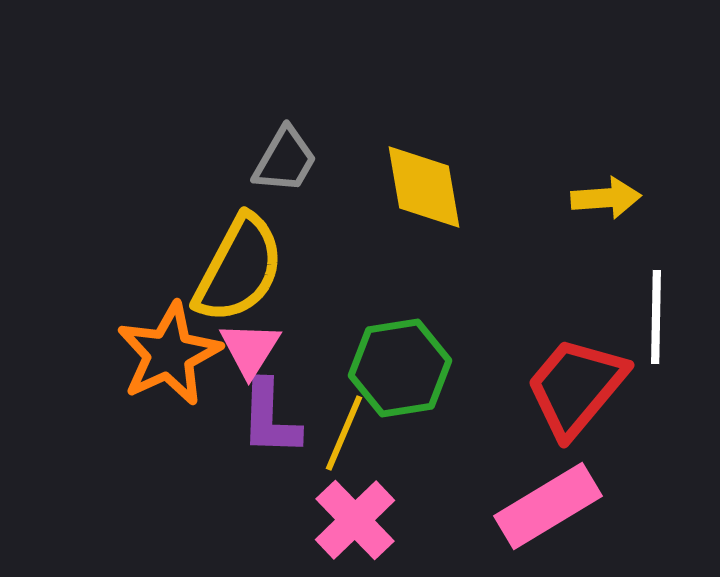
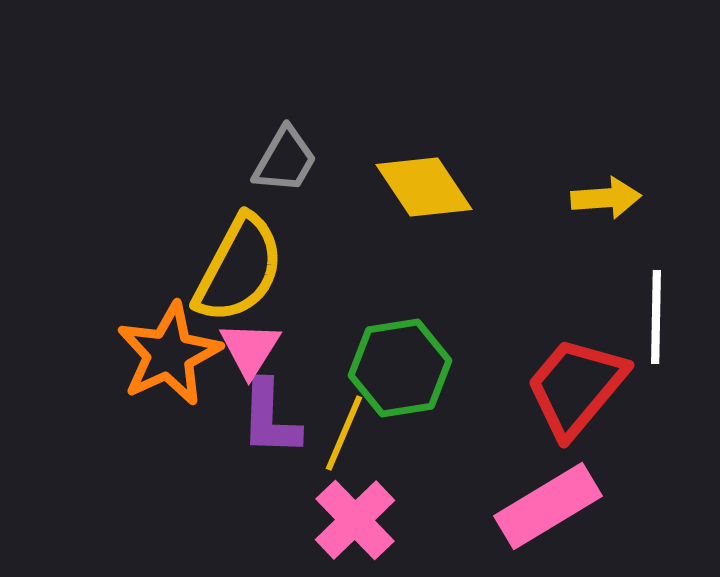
yellow diamond: rotated 24 degrees counterclockwise
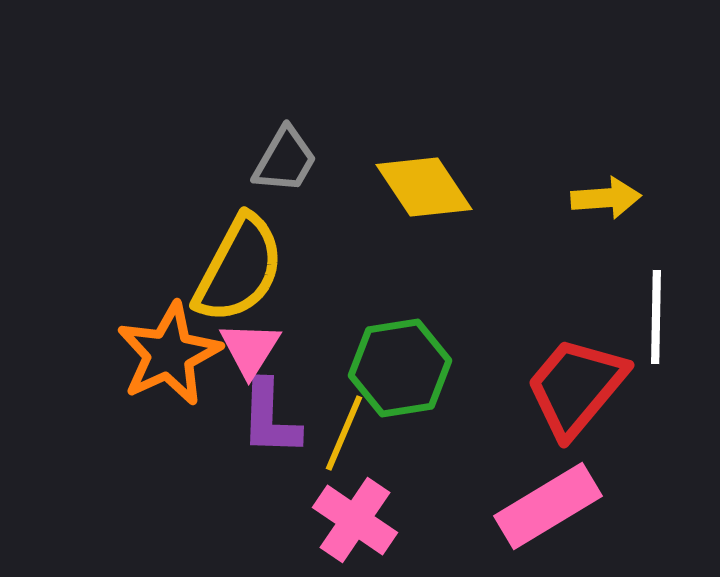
pink cross: rotated 12 degrees counterclockwise
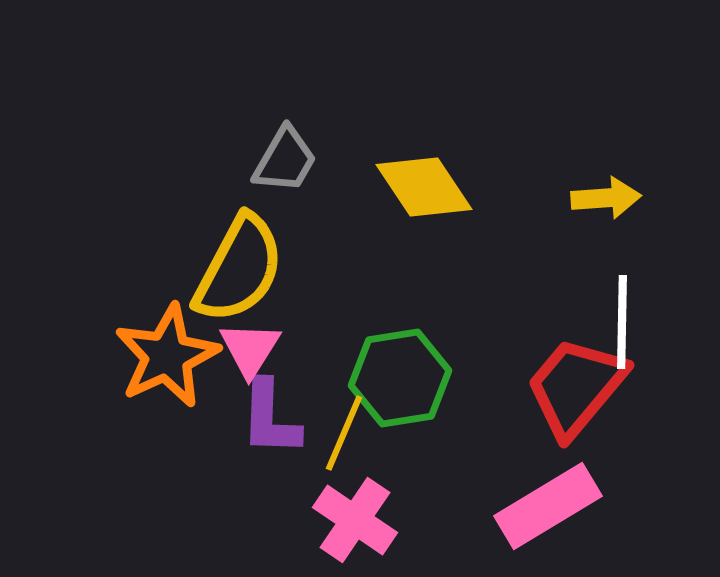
white line: moved 34 px left, 5 px down
orange star: moved 2 px left, 2 px down
green hexagon: moved 10 px down
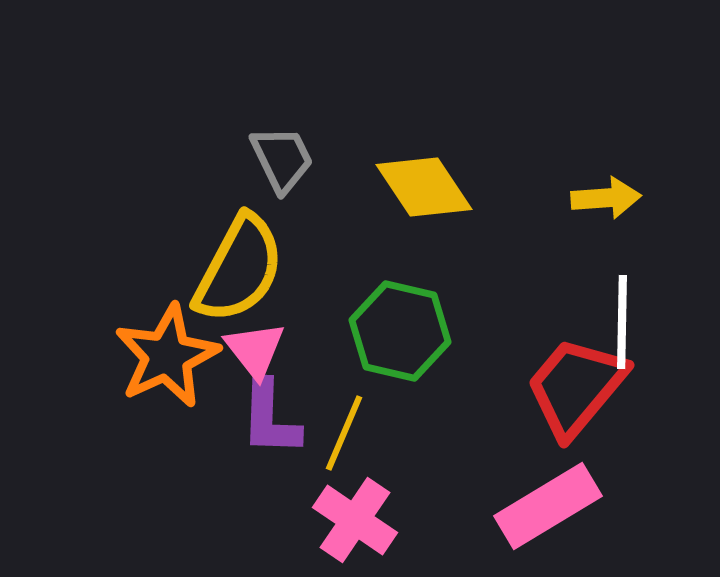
gray trapezoid: moved 3 px left, 1 px up; rotated 56 degrees counterclockwise
pink triangle: moved 5 px right, 1 px down; rotated 10 degrees counterclockwise
green hexagon: moved 47 px up; rotated 22 degrees clockwise
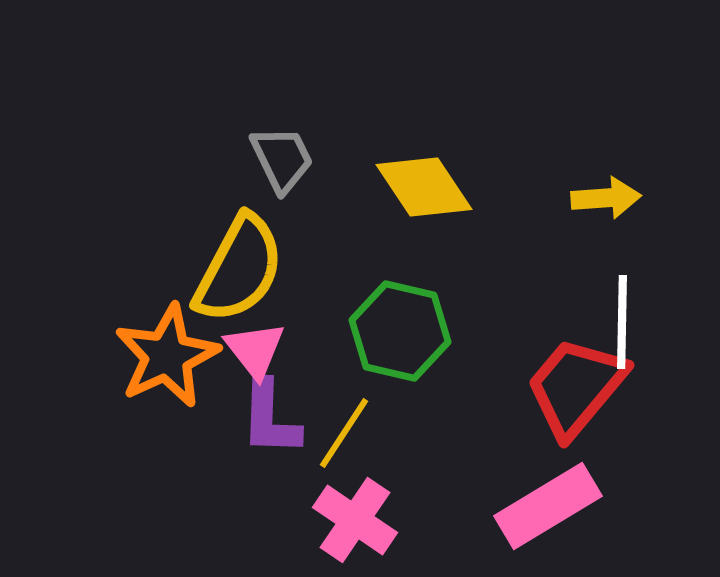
yellow line: rotated 10 degrees clockwise
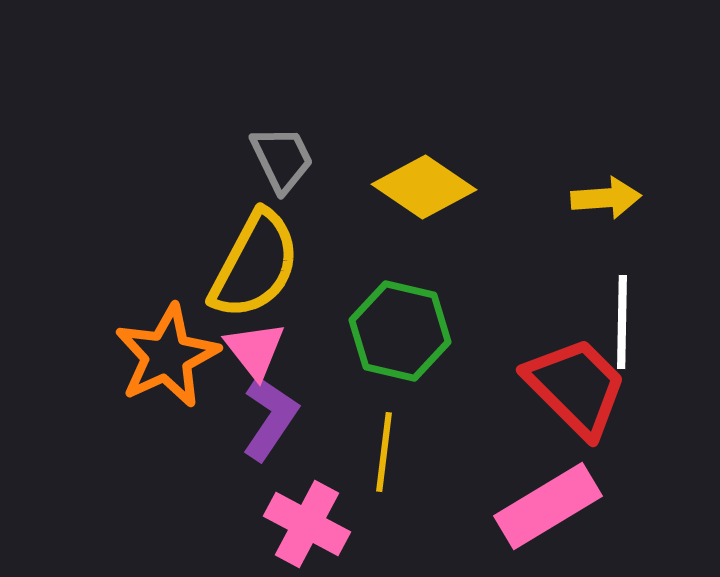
yellow diamond: rotated 22 degrees counterclockwise
yellow semicircle: moved 16 px right, 4 px up
red trapezoid: rotated 95 degrees clockwise
purple L-shape: rotated 148 degrees counterclockwise
yellow line: moved 40 px right, 19 px down; rotated 26 degrees counterclockwise
pink cross: moved 48 px left, 4 px down; rotated 6 degrees counterclockwise
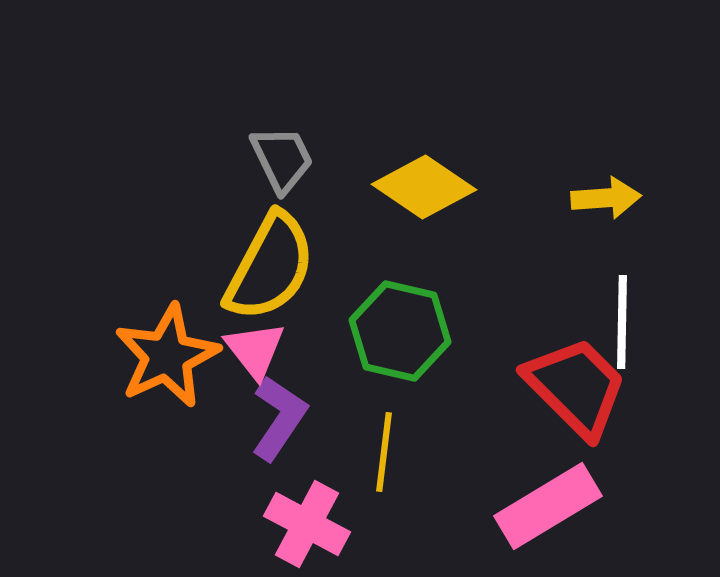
yellow semicircle: moved 15 px right, 2 px down
purple L-shape: moved 9 px right
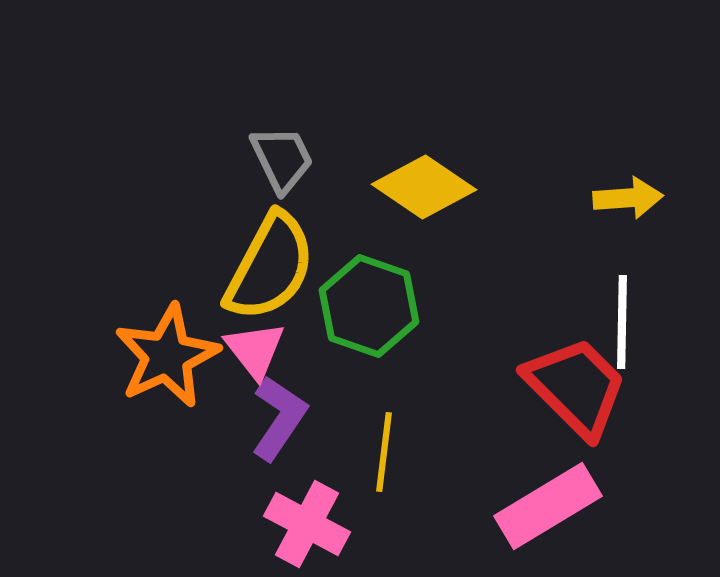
yellow arrow: moved 22 px right
green hexagon: moved 31 px left, 25 px up; rotated 6 degrees clockwise
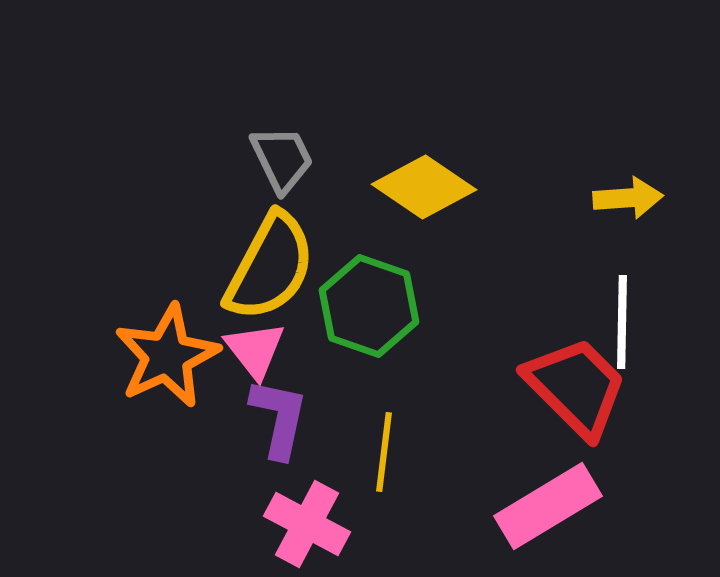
purple L-shape: rotated 22 degrees counterclockwise
